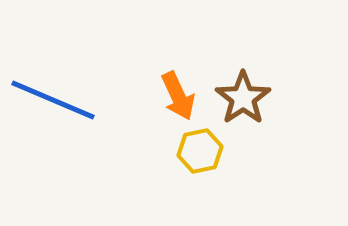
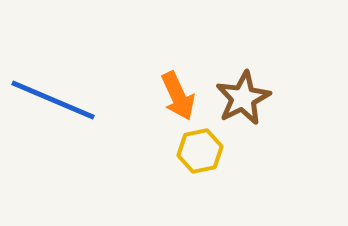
brown star: rotated 8 degrees clockwise
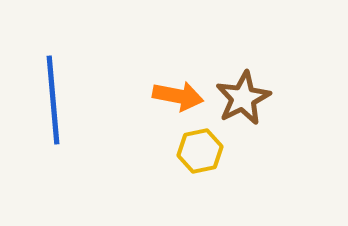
orange arrow: rotated 54 degrees counterclockwise
blue line: rotated 62 degrees clockwise
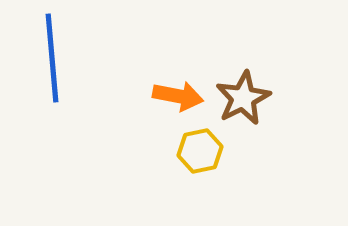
blue line: moved 1 px left, 42 px up
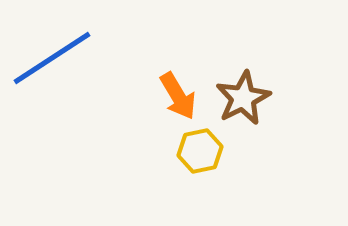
blue line: rotated 62 degrees clockwise
orange arrow: rotated 48 degrees clockwise
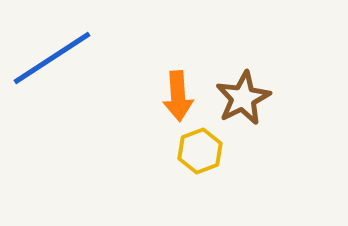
orange arrow: rotated 27 degrees clockwise
yellow hexagon: rotated 9 degrees counterclockwise
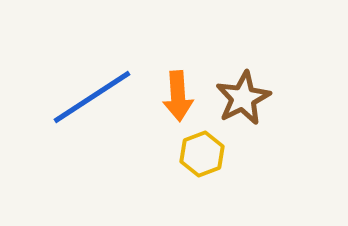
blue line: moved 40 px right, 39 px down
yellow hexagon: moved 2 px right, 3 px down
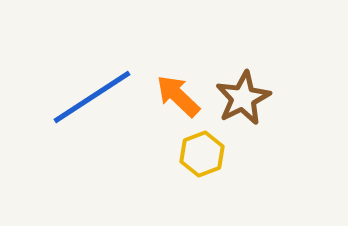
orange arrow: rotated 138 degrees clockwise
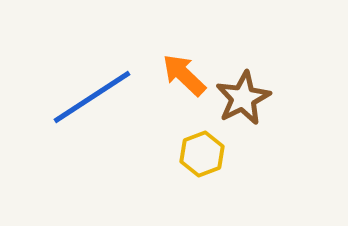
orange arrow: moved 6 px right, 21 px up
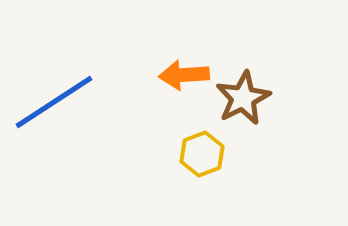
orange arrow: rotated 48 degrees counterclockwise
blue line: moved 38 px left, 5 px down
